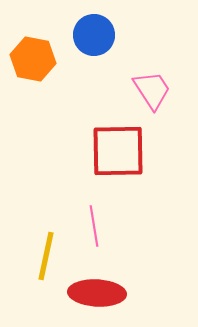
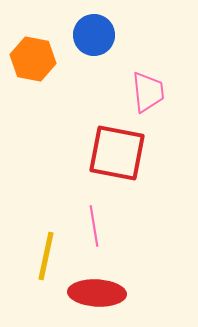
pink trapezoid: moved 4 px left, 2 px down; rotated 27 degrees clockwise
red square: moved 1 px left, 2 px down; rotated 12 degrees clockwise
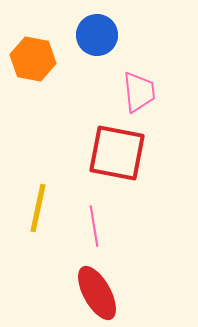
blue circle: moved 3 px right
pink trapezoid: moved 9 px left
yellow line: moved 8 px left, 48 px up
red ellipse: rotated 58 degrees clockwise
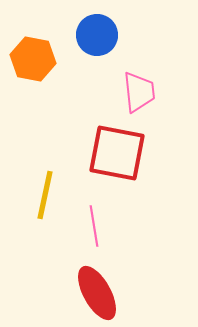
yellow line: moved 7 px right, 13 px up
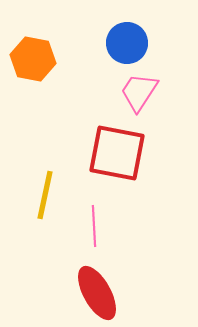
blue circle: moved 30 px right, 8 px down
pink trapezoid: rotated 141 degrees counterclockwise
pink line: rotated 6 degrees clockwise
